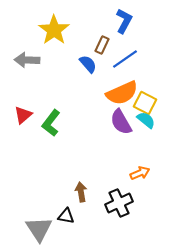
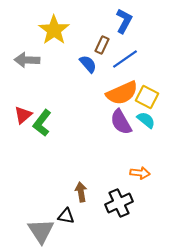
yellow square: moved 2 px right, 6 px up
green L-shape: moved 9 px left
orange arrow: rotated 30 degrees clockwise
gray triangle: moved 2 px right, 2 px down
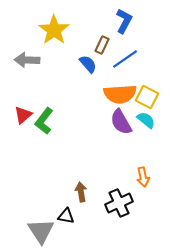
orange semicircle: moved 2 px left, 1 px down; rotated 20 degrees clockwise
green L-shape: moved 2 px right, 2 px up
orange arrow: moved 3 px right, 4 px down; rotated 72 degrees clockwise
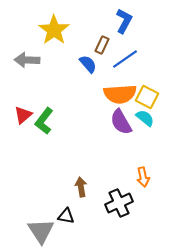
cyan semicircle: moved 1 px left, 2 px up
brown arrow: moved 5 px up
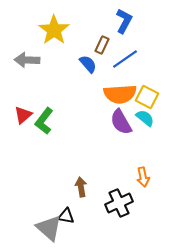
gray triangle: moved 8 px right, 3 px up; rotated 16 degrees counterclockwise
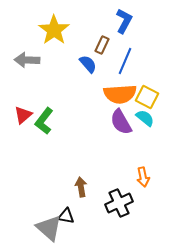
blue line: moved 2 px down; rotated 32 degrees counterclockwise
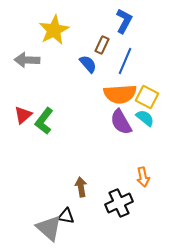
yellow star: rotated 8 degrees clockwise
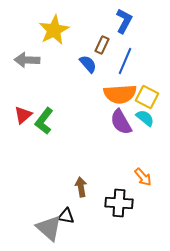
orange arrow: rotated 30 degrees counterclockwise
black cross: rotated 28 degrees clockwise
